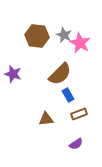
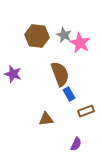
brown semicircle: rotated 65 degrees counterclockwise
blue rectangle: moved 1 px right, 1 px up
brown rectangle: moved 7 px right, 3 px up
purple semicircle: rotated 32 degrees counterclockwise
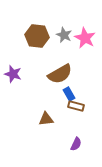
pink star: moved 5 px right, 5 px up
brown semicircle: rotated 80 degrees clockwise
brown rectangle: moved 10 px left, 5 px up; rotated 35 degrees clockwise
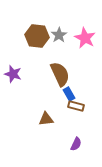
gray star: moved 5 px left; rotated 14 degrees clockwise
brown semicircle: rotated 85 degrees counterclockwise
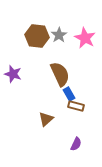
brown triangle: rotated 35 degrees counterclockwise
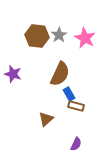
brown semicircle: rotated 50 degrees clockwise
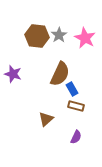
blue rectangle: moved 3 px right, 5 px up
purple semicircle: moved 7 px up
